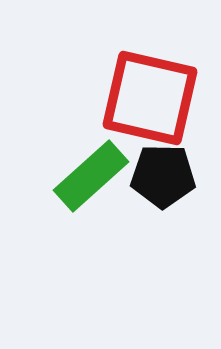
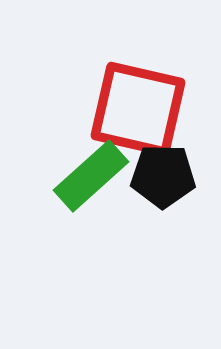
red square: moved 12 px left, 11 px down
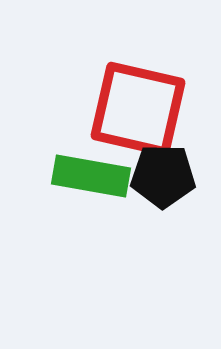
green rectangle: rotated 52 degrees clockwise
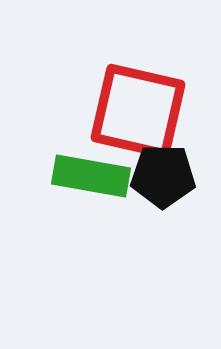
red square: moved 2 px down
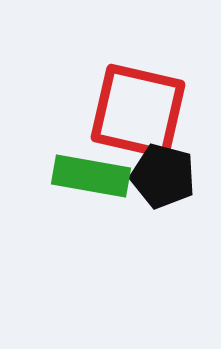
black pentagon: rotated 14 degrees clockwise
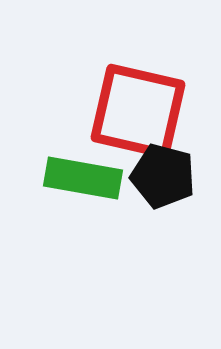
green rectangle: moved 8 px left, 2 px down
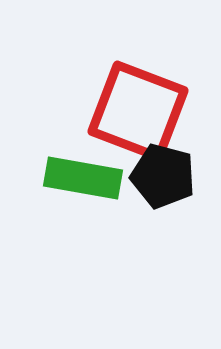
red square: rotated 8 degrees clockwise
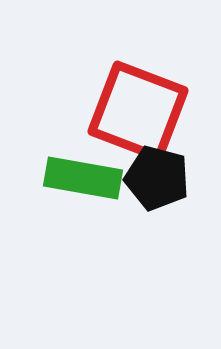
black pentagon: moved 6 px left, 2 px down
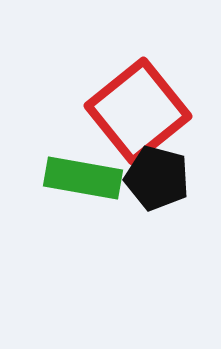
red square: rotated 30 degrees clockwise
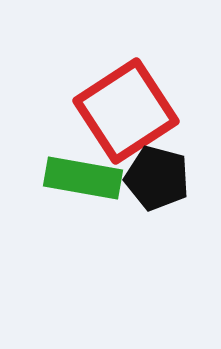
red square: moved 12 px left; rotated 6 degrees clockwise
